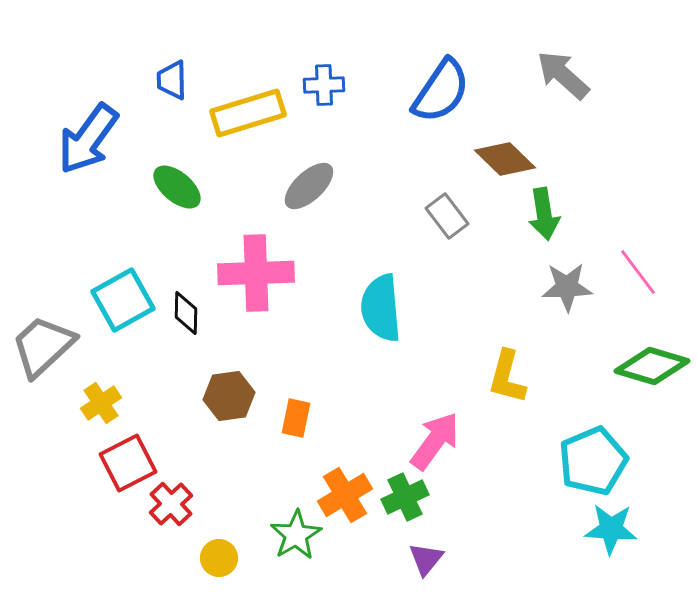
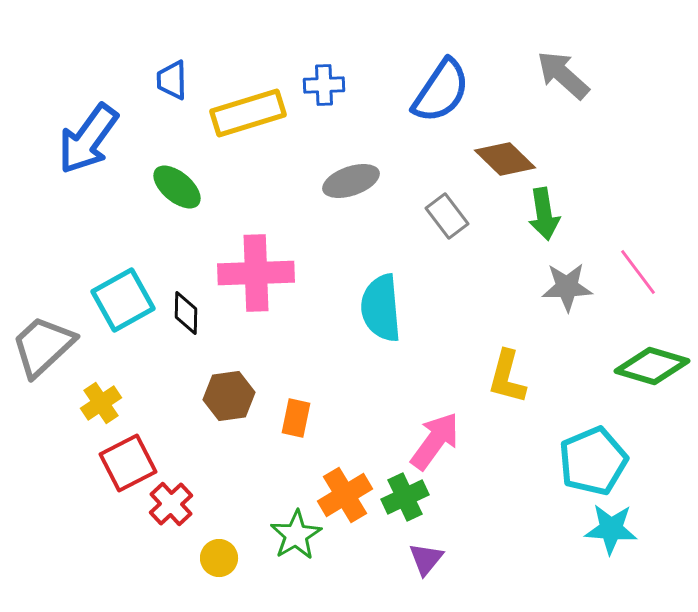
gray ellipse: moved 42 px right, 5 px up; rotated 24 degrees clockwise
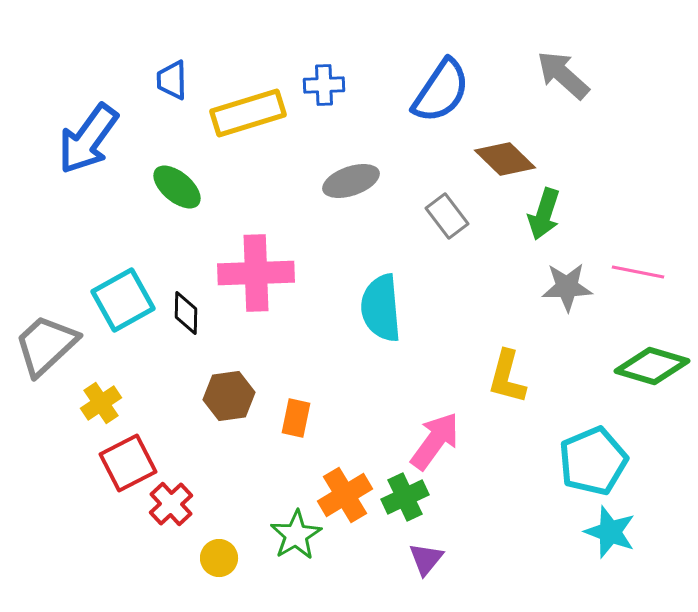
green arrow: rotated 27 degrees clockwise
pink line: rotated 42 degrees counterclockwise
gray trapezoid: moved 3 px right, 1 px up
cyan star: moved 1 px left, 3 px down; rotated 16 degrees clockwise
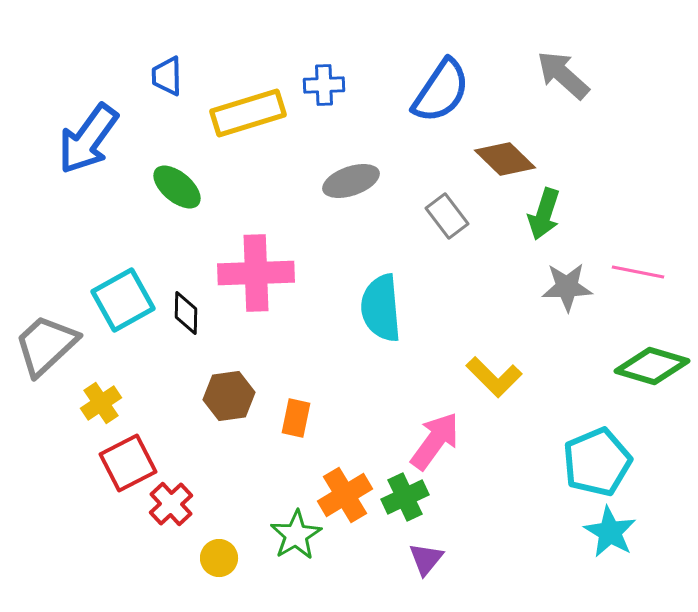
blue trapezoid: moved 5 px left, 4 px up
yellow L-shape: moved 13 px left; rotated 60 degrees counterclockwise
cyan pentagon: moved 4 px right, 1 px down
cyan star: rotated 10 degrees clockwise
